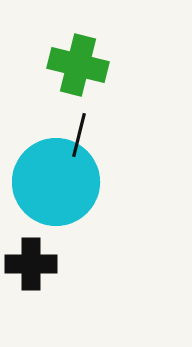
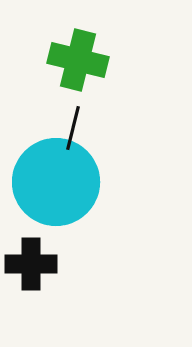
green cross: moved 5 px up
black line: moved 6 px left, 7 px up
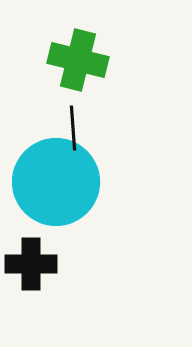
black line: rotated 18 degrees counterclockwise
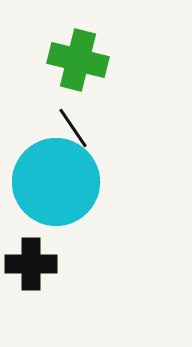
black line: rotated 30 degrees counterclockwise
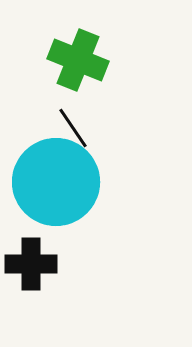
green cross: rotated 8 degrees clockwise
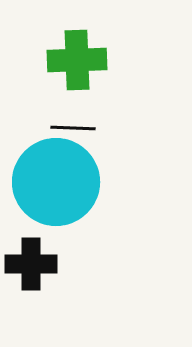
green cross: moved 1 px left; rotated 24 degrees counterclockwise
black line: rotated 54 degrees counterclockwise
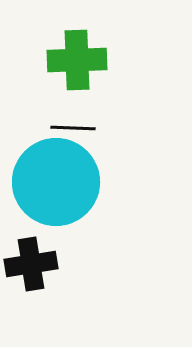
black cross: rotated 9 degrees counterclockwise
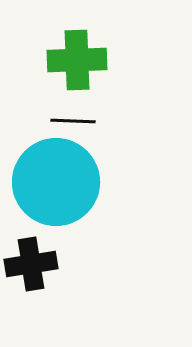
black line: moved 7 px up
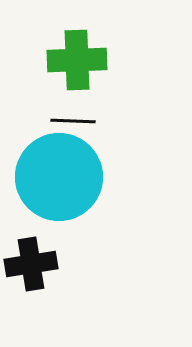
cyan circle: moved 3 px right, 5 px up
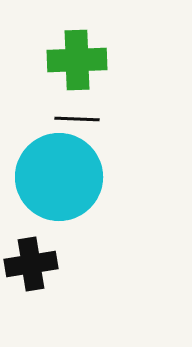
black line: moved 4 px right, 2 px up
